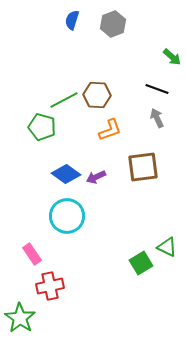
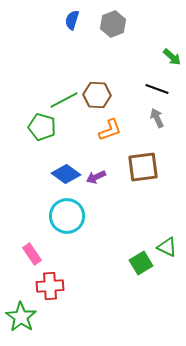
red cross: rotated 8 degrees clockwise
green star: moved 1 px right, 1 px up
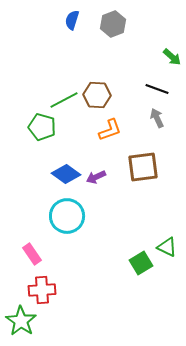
red cross: moved 8 px left, 4 px down
green star: moved 4 px down
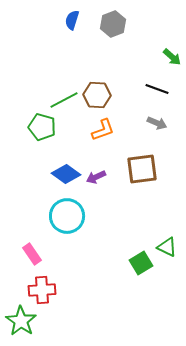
gray arrow: moved 5 px down; rotated 138 degrees clockwise
orange L-shape: moved 7 px left
brown square: moved 1 px left, 2 px down
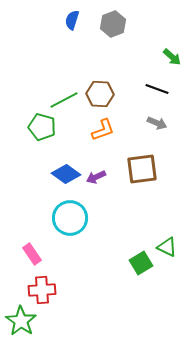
brown hexagon: moved 3 px right, 1 px up
cyan circle: moved 3 px right, 2 px down
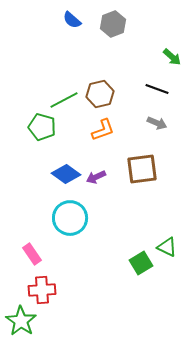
blue semicircle: rotated 66 degrees counterclockwise
brown hexagon: rotated 16 degrees counterclockwise
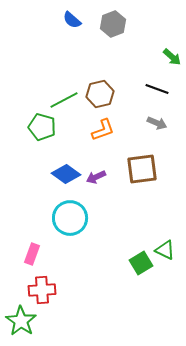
green triangle: moved 2 px left, 3 px down
pink rectangle: rotated 55 degrees clockwise
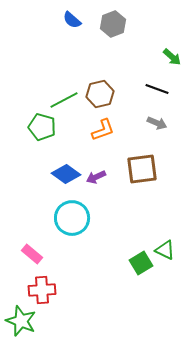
cyan circle: moved 2 px right
pink rectangle: rotated 70 degrees counterclockwise
green star: rotated 12 degrees counterclockwise
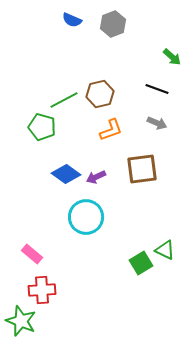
blue semicircle: rotated 18 degrees counterclockwise
orange L-shape: moved 8 px right
cyan circle: moved 14 px right, 1 px up
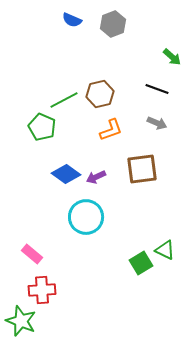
green pentagon: rotated 8 degrees clockwise
